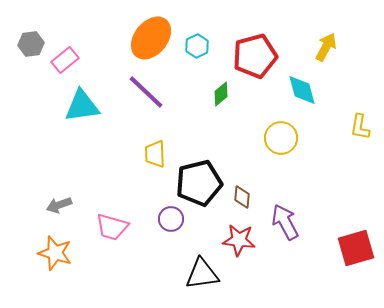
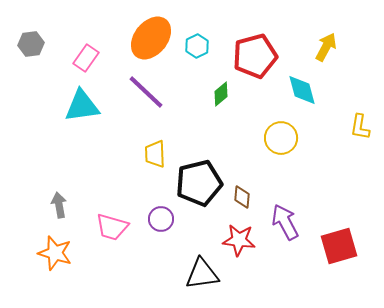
pink rectangle: moved 21 px right, 2 px up; rotated 16 degrees counterclockwise
gray arrow: rotated 100 degrees clockwise
purple circle: moved 10 px left
red square: moved 17 px left, 2 px up
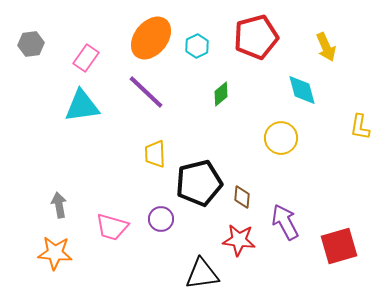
yellow arrow: rotated 128 degrees clockwise
red pentagon: moved 1 px right, 19 px up
orange star: rotated 12 degrees counterclockwise
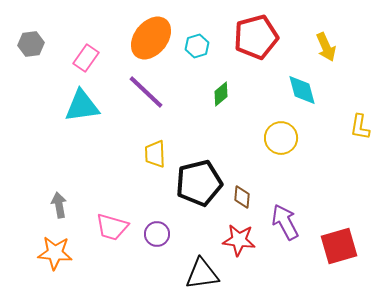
cyan hexagon: rotated 10 degrees clockwise
purple circle: moved 4 px left, 15 px down
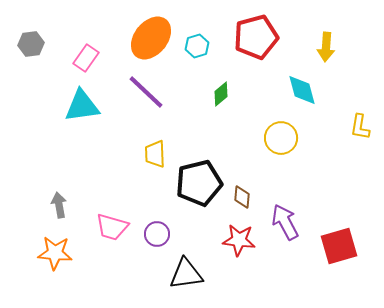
yellow arrow: rotated 28 degrees clockwise
black triangle: moved 16 px left
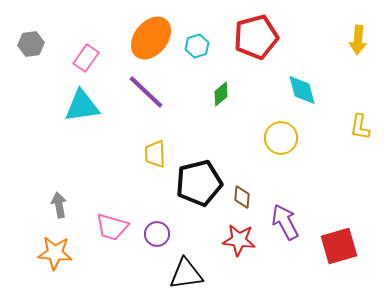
yellow arrow: moved 32 px right, 7 px up
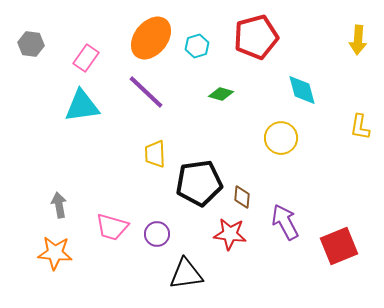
gray hexagon: rotated 15 degrees clockwise
green diamond: rotated 55 degrees clockwise
black pentagon: rotated 6 degrees clockwise
red star: moved 9 px left, 6 px up
red square: rotated 6 degrees counterclockwise
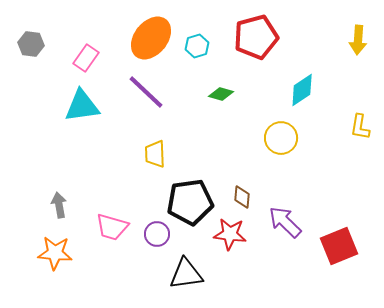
cyan diamond: rotated 72 degrees clockwise
black pentagon: moved 9 px left, 19 px down
purple arrow: rotated 18 degrees counterclockwise
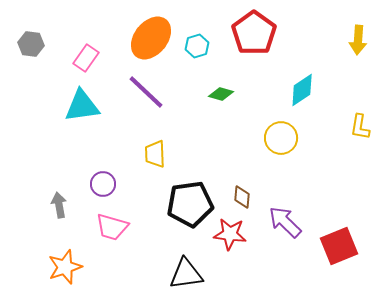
red pentagon: moved 2 px left, 4 px up; rotated 21 degrees counterclockwise
black pentagon: moved 2 px down
purple circle: moved 54 px left, 50 px up
orange star: moved 10 px right, 14 px down; rotated 24 degrees counterclockwise
